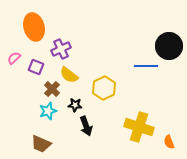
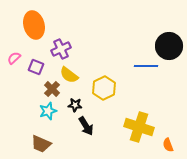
orange ellipse: moved 2 px up
black arrow: rotated 12 degrees counterclockwise
orange semicircle: moved 1 px left, 3 px down
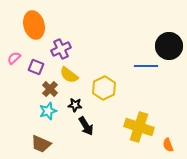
brown cross: moved 2 px left
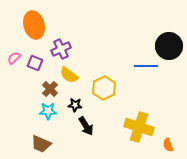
purple square: moved 1 px left, 4 px up
cyan star: rotated 18 degrees clockwise
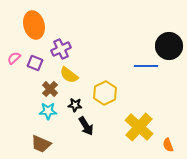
yellow hexagon: moved 1 px right, 5 px down
yellow cross: rotated 24 degrees clockwise
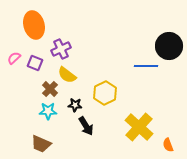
yellow semicircle: moved 2 px left
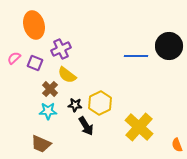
blue line: moved 10 px left, 10 px up
yellow hexagon: moved 5 px left, 10 px down
orange semicircle: moved 9 px right
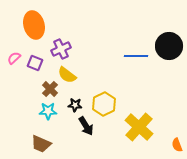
yellow hexagon: moved 4 px right, 1 px down
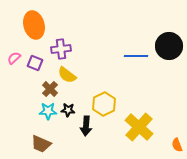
purple cross: rotated 18 degrees clockwise
black star: moved 7 px left, 5 px down
black arrow: rotated 36 degrees clockwise
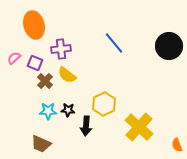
blue line: moved 22 px left, 13 px up; rotated 50 degrees clockwise
brown cross: moved 5 px left, 8 px up
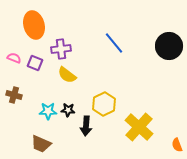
pink semicircle: rotated 64 degrees clockwise
brown cross: moved 31 px left, 14 px down; rotated 28 degrees counterclockwise
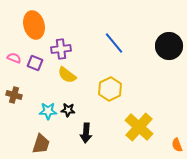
yellow hexagon: moved 6 px right, 15 px up
black arrow: moved 7 px down
brown trapezoid: rotated 95 degrees counterclockwise
